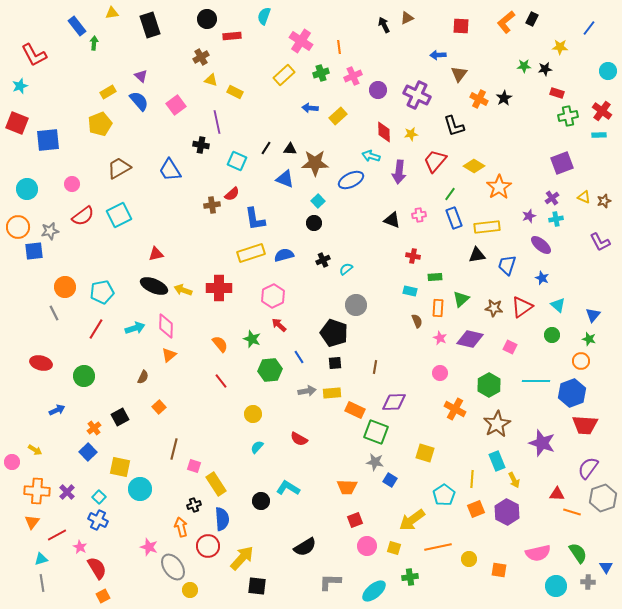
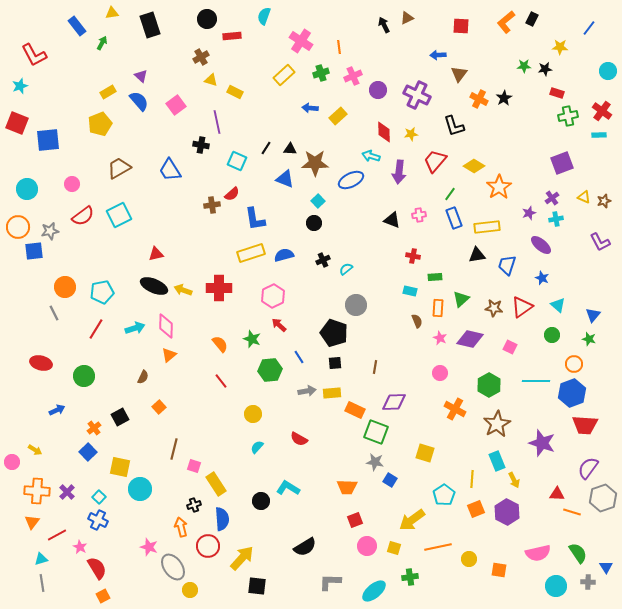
green arrow at (94, 43): moved 8 px right; rotated 24 degrees clockwise
purple star at (529, 216): moved 3 px up
orange circle at (581, 361): moved 7 px left, 3 px down
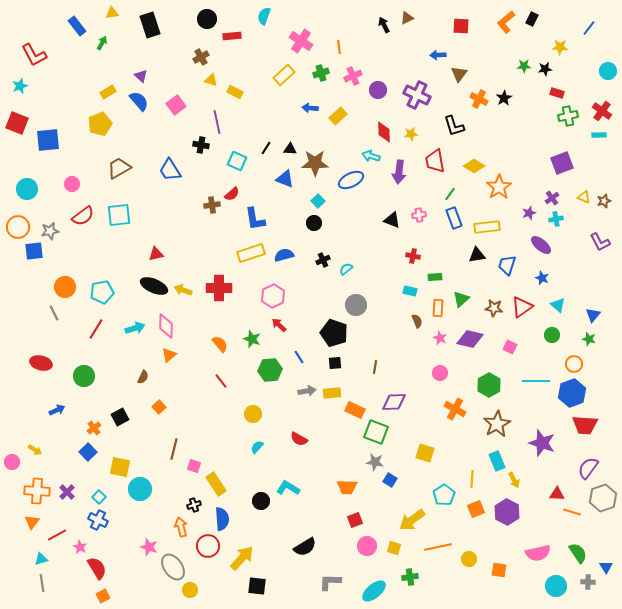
red trapezoid at (435, 161): rotated 50 degrees counterclockwise
cyan square at (119, 215): rotated 20 degrees clockwise
